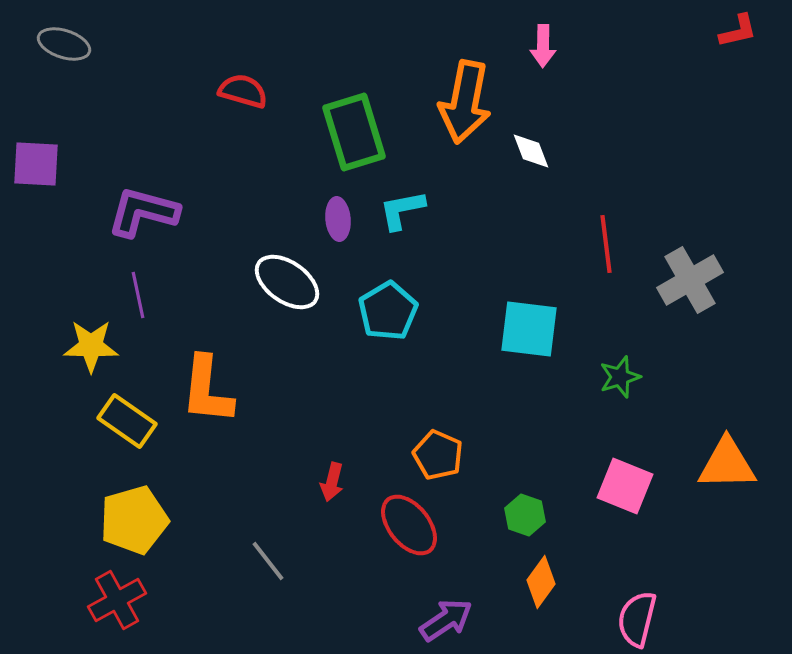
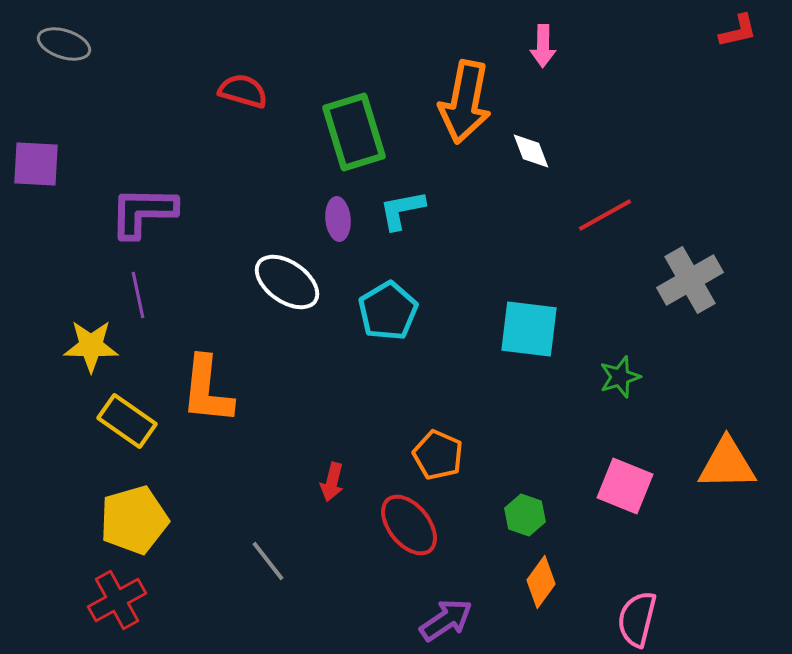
purple L-shape: rotated 14 degrees counterclockwise
red line: moved 1 px left, 29 px up; rotated 68 degrees clockwise
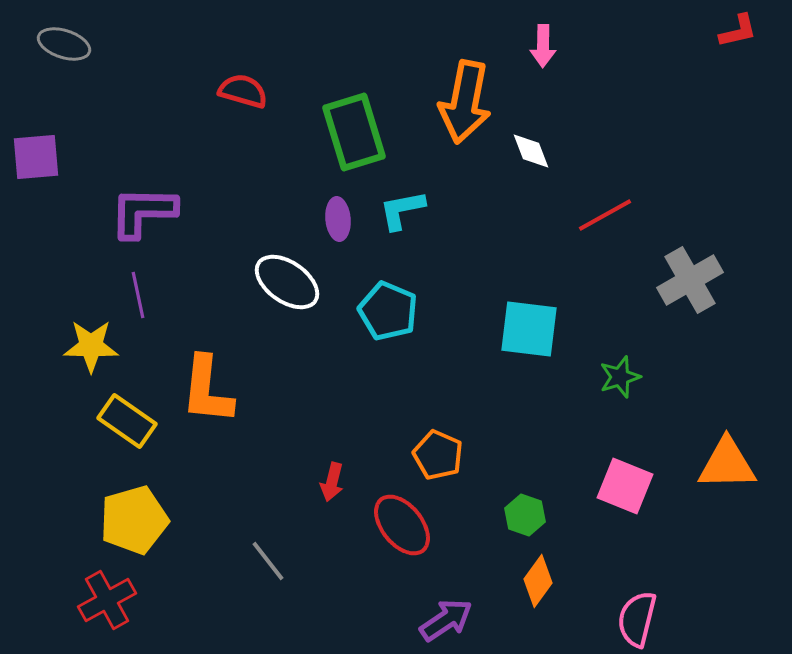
purple square: moved 7 px up; rotated 8 degrees counterclockwise
cyan pentagon: rotated 18 degrees counterclockwise
red ellipse: moved 7 px left
orange diamond: moved 3 px left, 1 px up
red cross: moved 10 px left
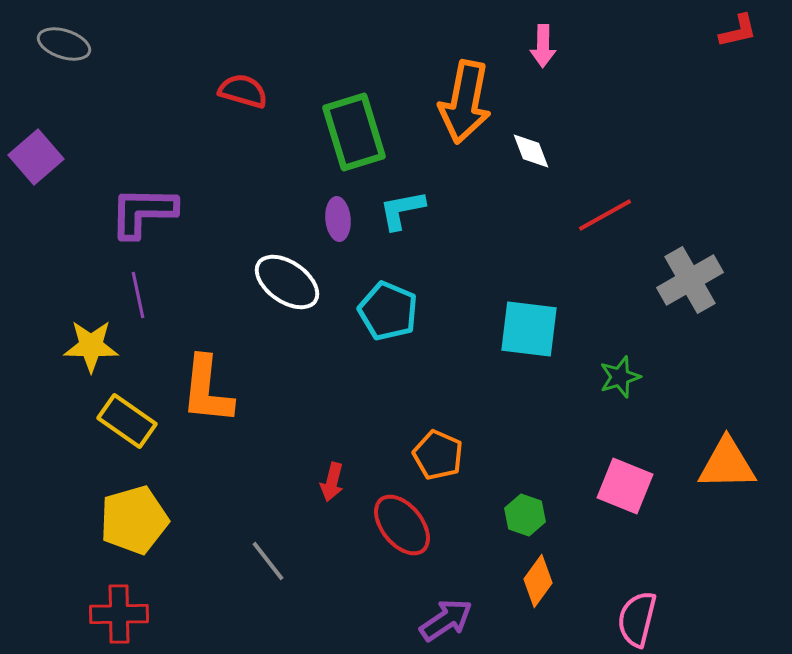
purple square: rotated 36 degrees counterclockwise
red cross: moved 12 px right, 14 px down; rotated 28 degrees clockwise
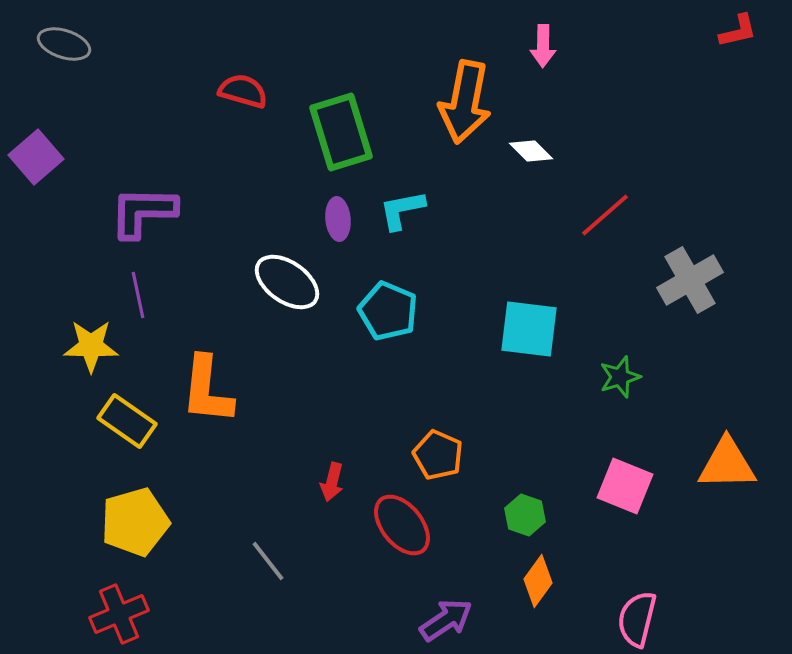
green rectangle: moved 13 px left
white diamond: rotated 24 degrees counterclockwise
red line: rotated 12 degrees counterclockwise
yellow pentagon: moved 1 px right, 2 px down
red cross: rotated 22 degrees counterclockwise
